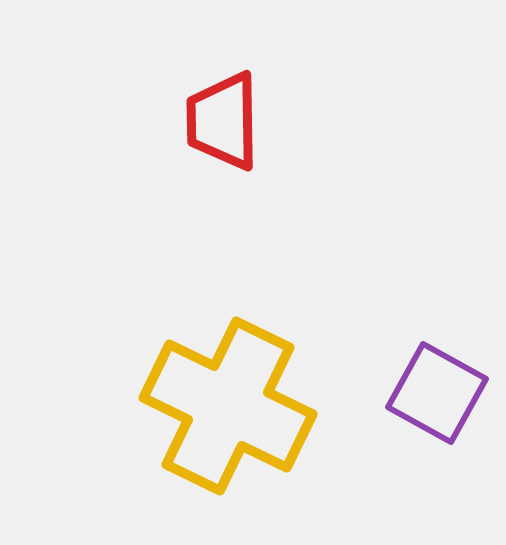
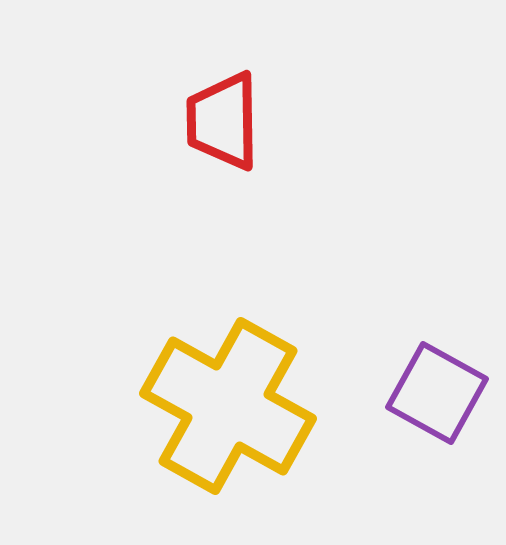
yellow cross: rotated 3 degrees clockwise
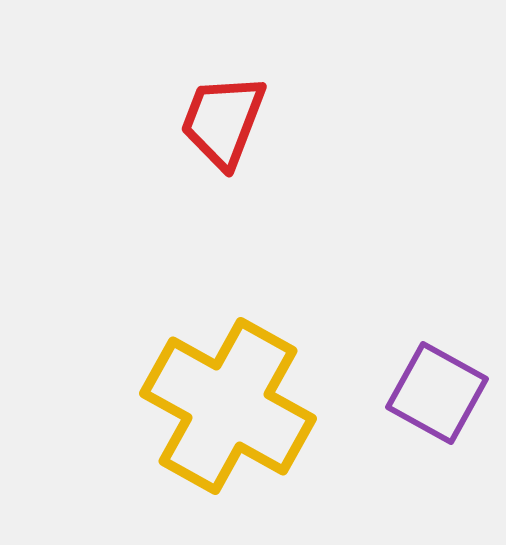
red trapezoid: rotated 22 degrees clockwise
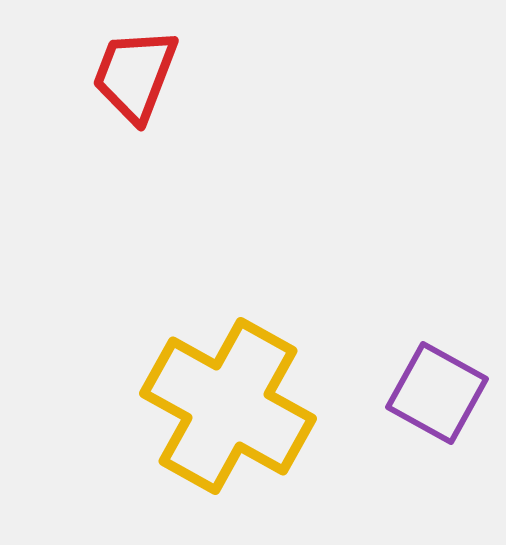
red trapezoid: moved 88 px left, 46 px up
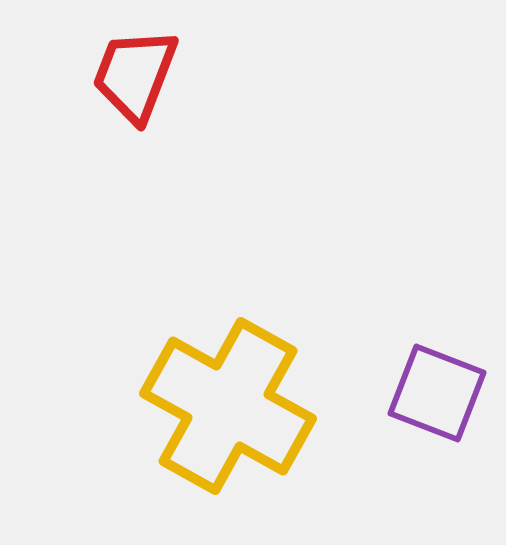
purple square: rotated 8 degrees counterclockwise
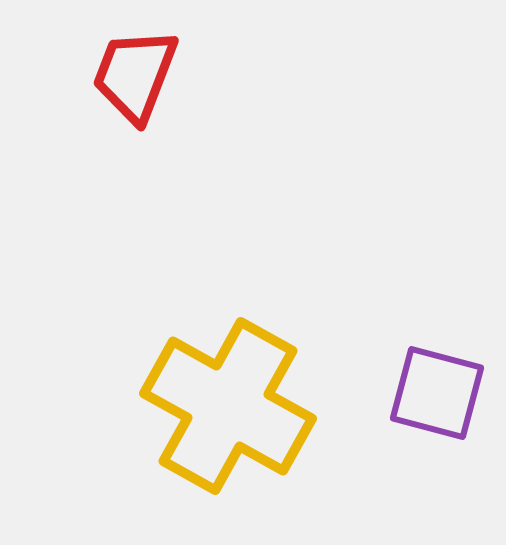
purple square: rotated 6 degrees counterclockwise
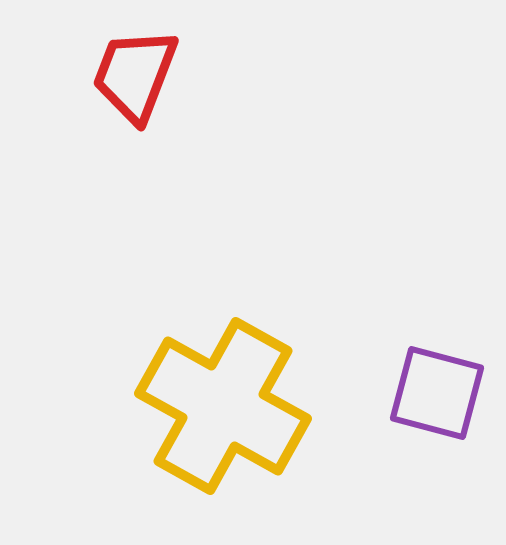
yellow cross: moved 5 px left
